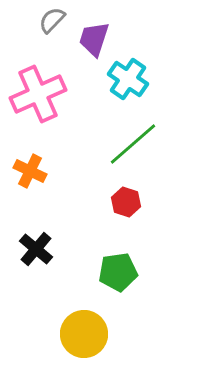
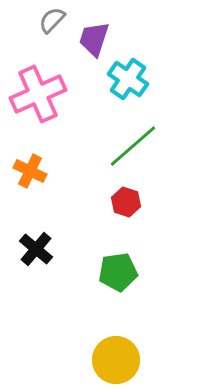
green line: moved 2 px down
yellow circle: moved 32 px right, 26 px down
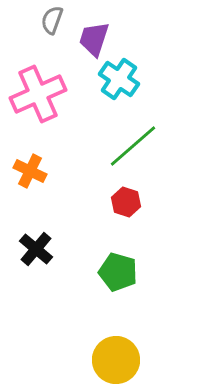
gray semicircle: rotated 24 degrees counterclockwise
cyan cross: moved 9 px left
green pentagon: rotated 24 degrees clockwise
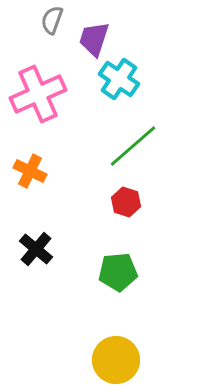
green pentagon: rotated 21 degrees counterclockwise
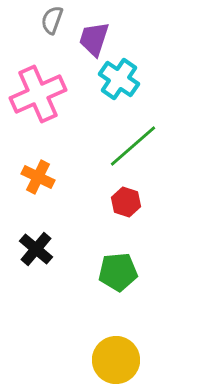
orange cross: moved 8 px right, 6 px down
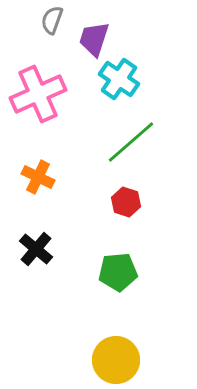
green line: moved 2 px left, 4 px up
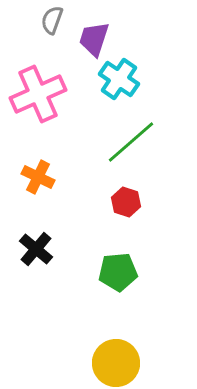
yellow circle: moved 3 px down
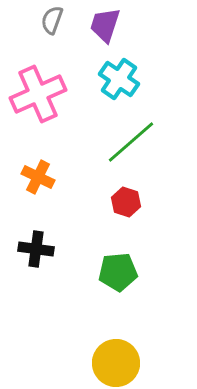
purple trapezoid: moved 11 px right, 14 px up
black cross: rotated 32 degrees counterclockwise
